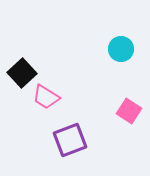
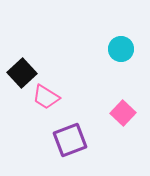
pink square: moved 6 px left, 2 px down; rotated 10 degrees clockwise
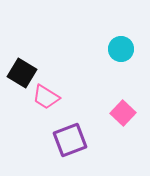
black square: rotated 16 degrees counterclockwise
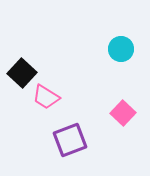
black square: rotated 12 degrees clockwise
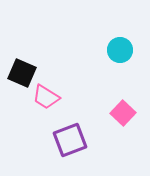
cyan circle: moved 1 px left, 1 px down
black square: rotated 20 degrees counterclockwise
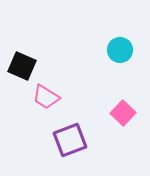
black square: moved 7 px up
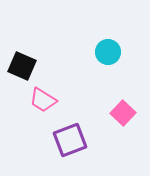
cyan circle: moved 12 px left, 2 px down
pink trapezoid: moved 3 px left, 3 px down
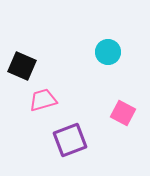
pink trapezoid: rotated 132 degrees clockwise
pink square: rotated 15 degrees counterclockwise
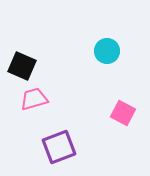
cyan circle: moved 1 px left, 1 px up
pink trapezoid: moved 9 px left, 1 px up
purple square: moved 11 px left, 7 px down
